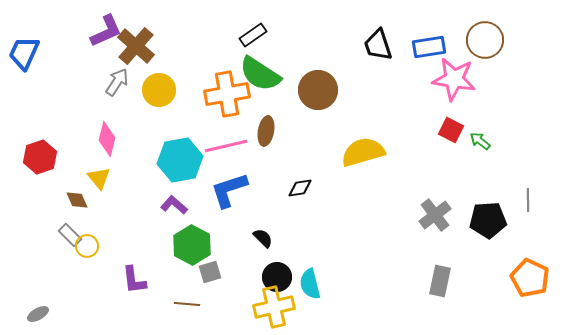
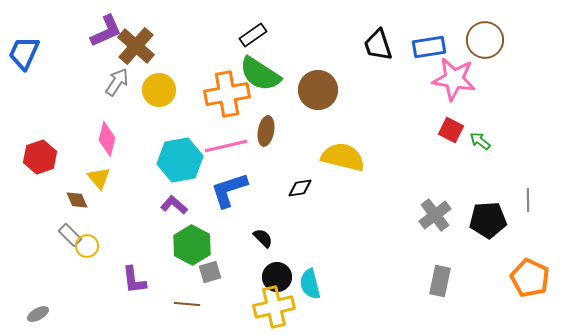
yellow semicircle at (363, 152): moved 20 px left, 5 px down; rotated 30 degrees clockwise
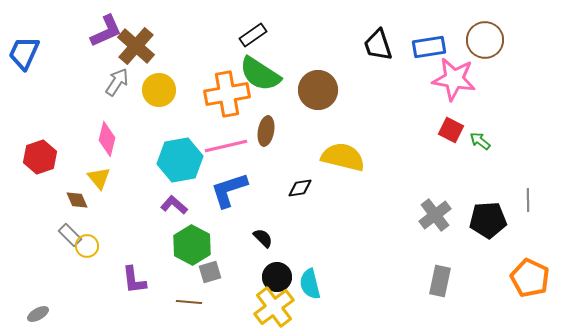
brown line at (187, 304): moved 2 px right, 2 px up
yellow cross at (274, 307): rotated 24 degrees counterclockwise
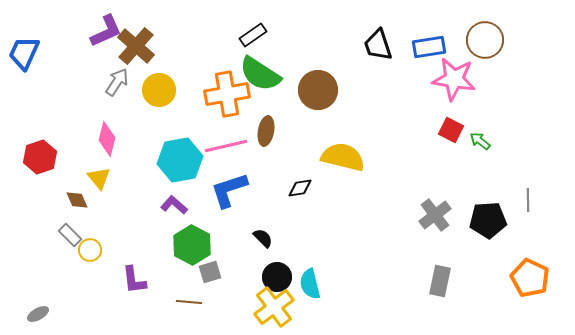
yellow circle at (87, 246): moved 3 px right, 4 px down
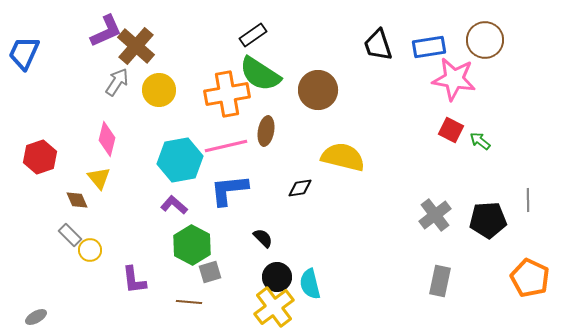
blue L-shape at (229, 190): rotated 12 degrees clockwise
gray ellipse at (38, 314): moved 2 px left, 3 px down
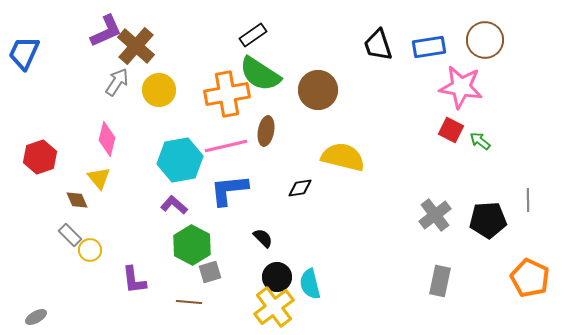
pink star at (454, 79): moved 7 px right, 8 px down
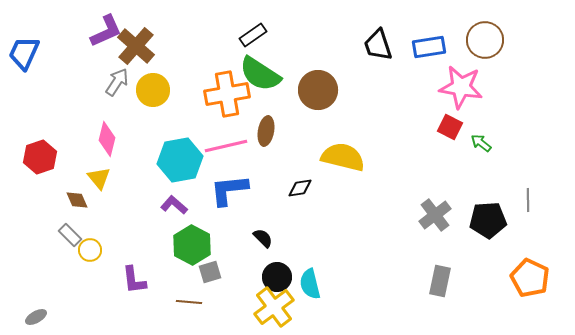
yellow circle at (159, 90): moved 6 px left
red square at (451, 130): moved 1 px left, 3 px up
green arrow at (480, 141): moved 1 px right, 2 px down
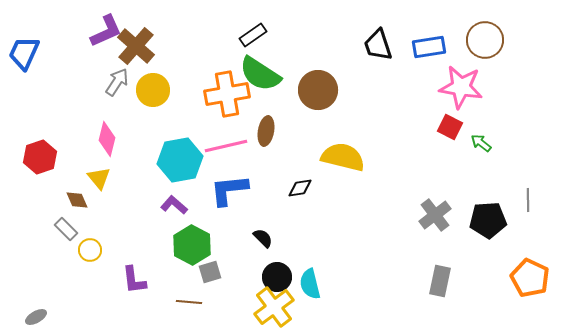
gray rectangle at (70, 235): moved 4 px left, 6 px up
